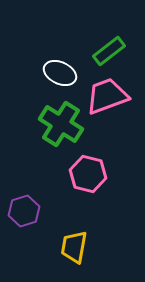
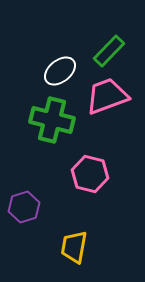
green rectangle: rotated 8 degrees counterclockwise
white ellipse: moved 2 px up; rotated 64 degrees counterclockwise
green cross: moved 9 px left, 4 px up; rotated 18 degrees counterclockwise
pink hexagon: moved 2 px right
purple hexagon: moved 4 px up
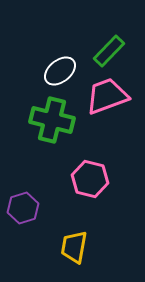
pink hexagon: moved 5 px down
purple hexagon: moved 1 px left, 1 px down
